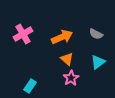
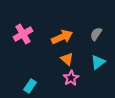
gray semicircle: rotated 96 degrees clockwise
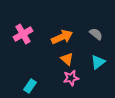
gray semicircle: rotated 96 degrees clockwise
pink star: rotated 21 degrees clockwise
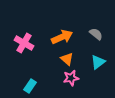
pink cross: moved 1 px right, 9 px down; rotated 30 degrees counterclockwise
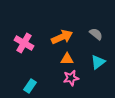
orange triangle: rotated 40 degrees counterclockwise
